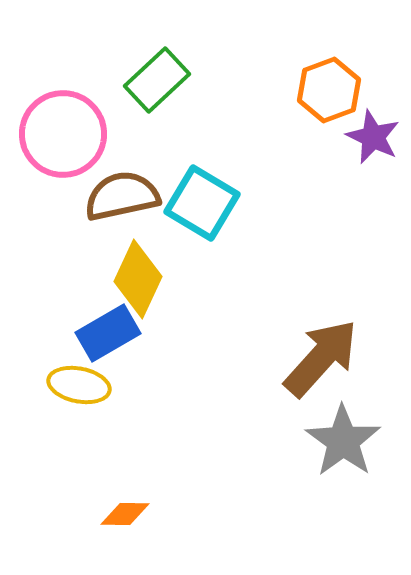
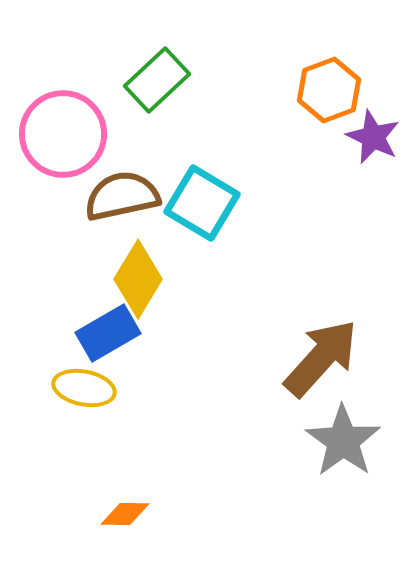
yellow diamond: rotated 6 degrees clockwise
yellow ellipse: moved 5 px right, 3 px down
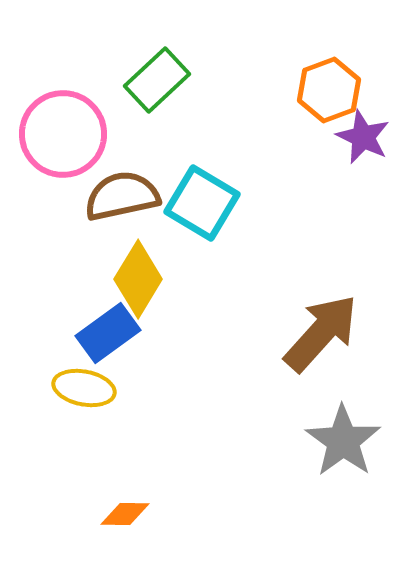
purple star: moved 10 px left
blue rectangle: rotated 6 degrees counterclockwise
brown arrow: moved 25 px up
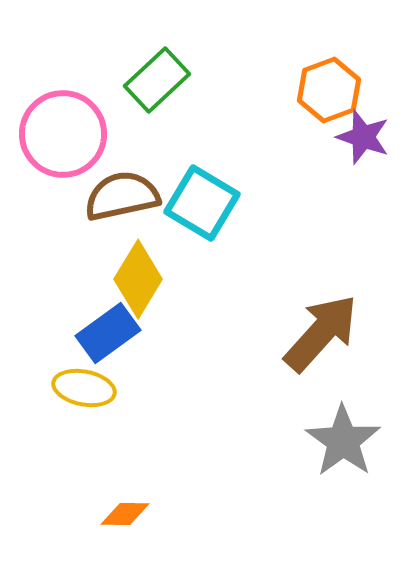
purple star: rotated 6 degrees counterclockwise
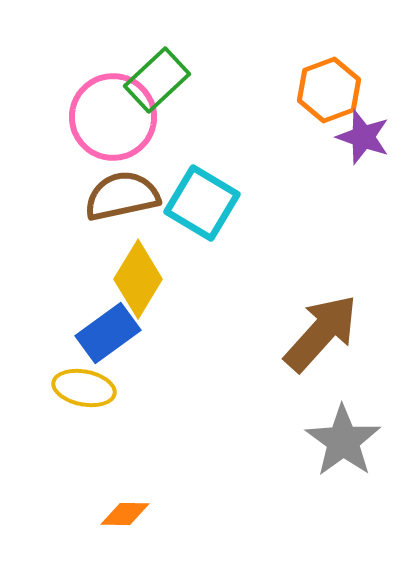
pink circle: moved 50 px right, 17 px up
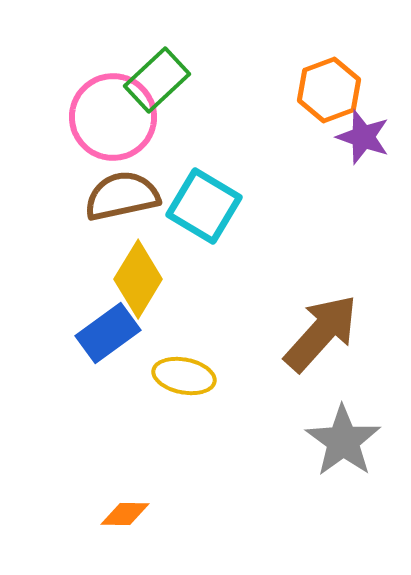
cyan square: moved 2 px right, 3 px down
yellow ellipse: moved 100 px right, 12 px up
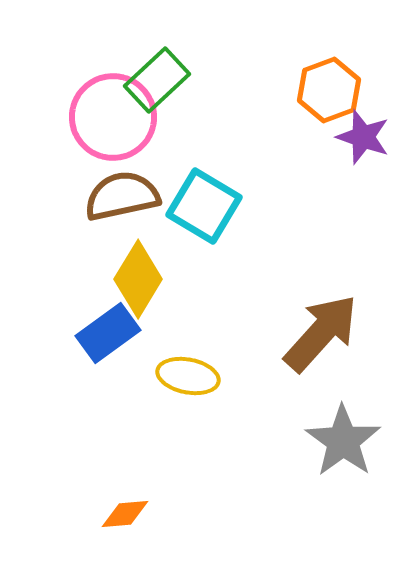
yellow ellipse: moved 4 px right
orange diamond: rotated 6 degrees counterclockwise
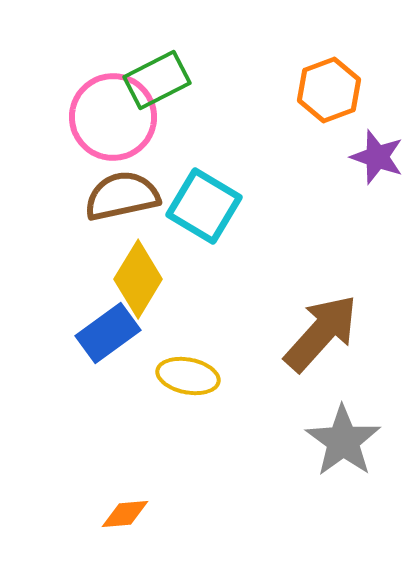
green rectangle: rotated 16 degrees clockwise
purple star: moved 14 px right, 20 px down
